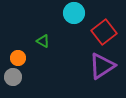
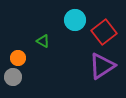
cyan circle: moved 1 px right, 7 px down
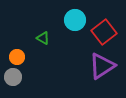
green triangle: moved 3 px up
orange circle: moved 1 px left, 1 px up
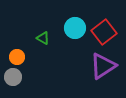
cyan circle: moved 8 px down
purple triangle: moved 1 px right
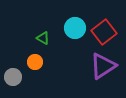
orange circle: moved 18 px right, 5 px down
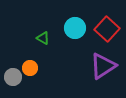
red square: moved 3 px right, 3 px up; rotated 10 degrees counterclockwise
orange circle: moved 5 px left, 6 px down
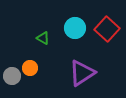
purple triangle: moved 21 px left, 7 px down
gray circle: moved 1 px left, 1 px up
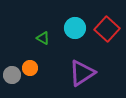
gray circle: moved 1 px up
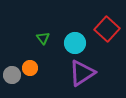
cyan circle: moved 15 px down
green triangle: rotated 24 degrees clockwise
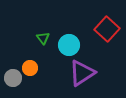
cyan circle: moved 6 px left, 2 px down
gray circle: moved 1 px right, 3 px down
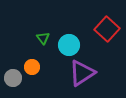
orange circle: moved 2 px right, 1 px up
